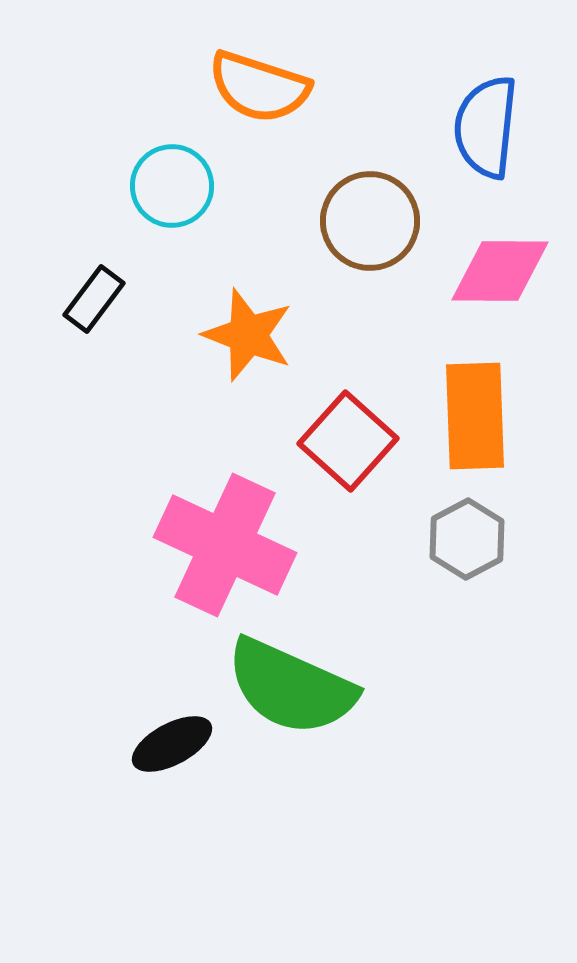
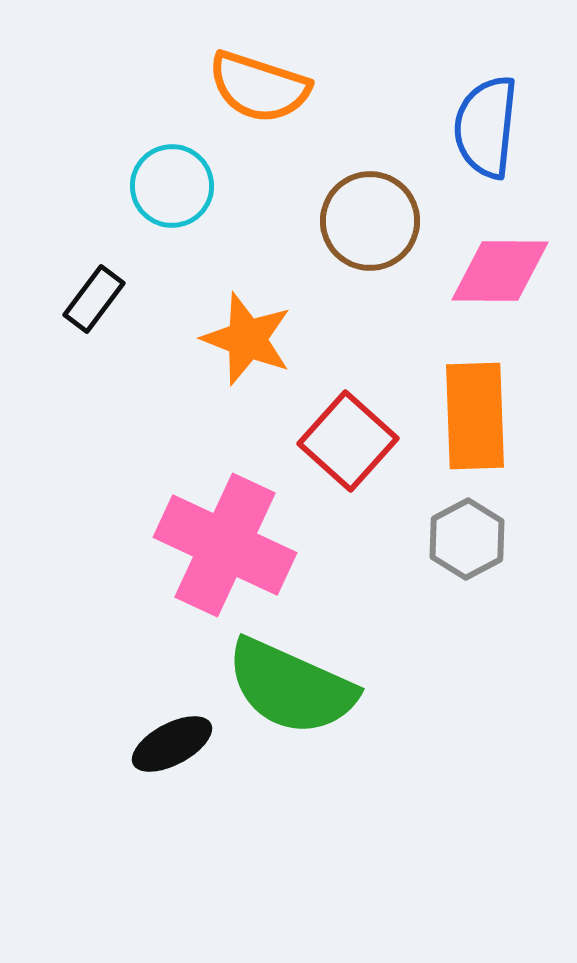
orange star: moved 1 px left, 4 px down
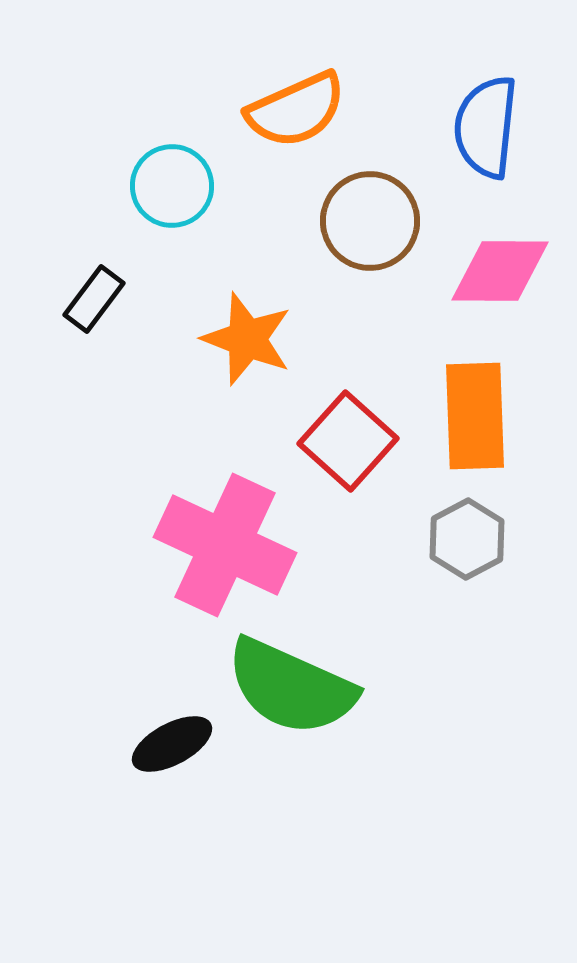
orange semicircle: moved 37 px right, 23 px down; rotated 42 degrees counterclockwise
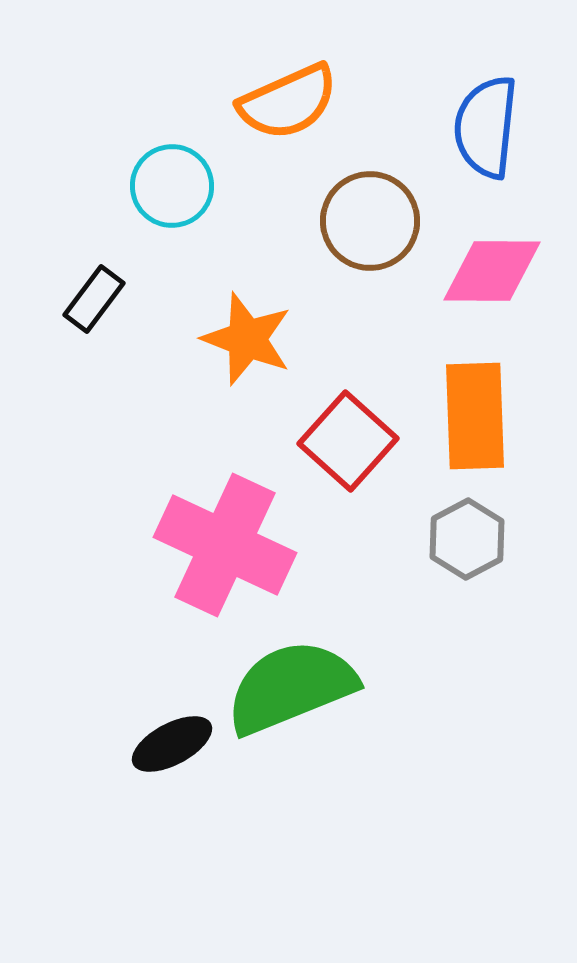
orange semicircle: moved 8 px left, 8 px up
pink diamond: moved 8 px left
green semicircle: rotated 134 degrees clockwise
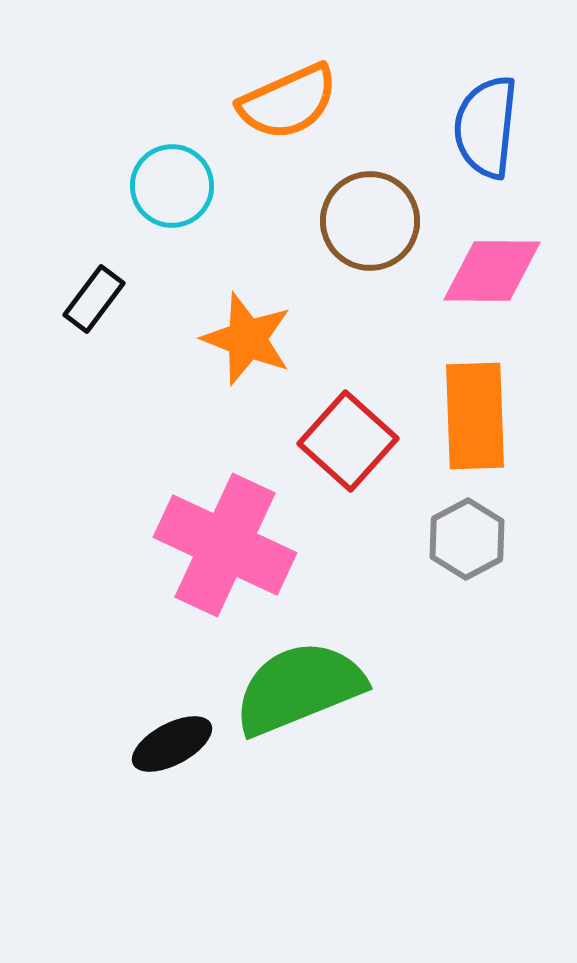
green semicircle: moved 8 px right, 1 px down
